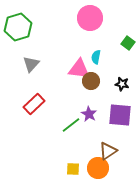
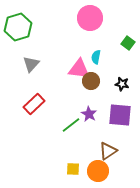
orange circle: moved 3 px down
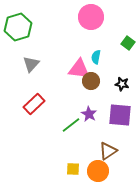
pink circle: moved 1 px right, 1 px up
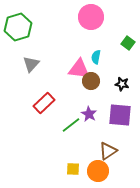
red rectangle: moved 10 px right, 1 px up
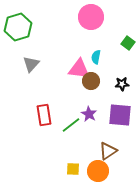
black star: rotated 16 degrees counterclockwise
red rectangle: moved 12 px down; rotated 55 degrees counterclockwise
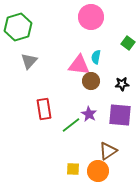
gray triangle: moved 2 px left, 3 px up
pink triangle: moved 4 px up
red rectangle: moved 6 px up
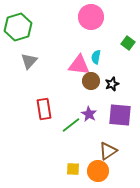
black star: moved 10 px left; rotated 16 degrees counterclockwise
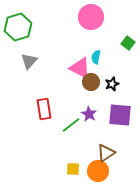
pink triangle: moved 1 px right, 3 px down; rotated 20 degrees clockwise
brown circle: moved 1 px down
brown triangle: moved 2 px left, 2 px down
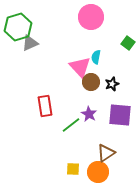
gray triangle: moved 1 px right, 18 px up; rotated 24 degrees clockwise
pink triangle: moved 1 px up; rotated 20 degrees clockwise
red rectangle: moved 1 px right, 3 px up
orange circle: moved 1 px down
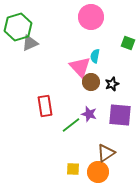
green square: rotated 16 degrees counterclockwise
cyan semicircle: moved 1 px left, 1 px up
purple star: rotated 14 degrees counterclockwise
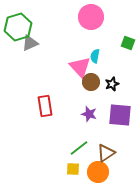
green line: moved 8 px right, 23 px down
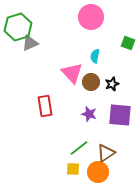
pink triangle: moved 8 px left, 6 px down
